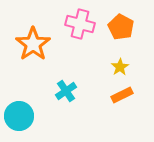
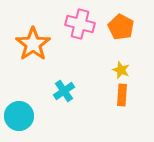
yellow star: moved 1 px right, 3 px down; rotated 18 degrees counterclockwise
cyan cross: moved 2 px left
orange rectangle: rotated 60 degrees counterclockwise
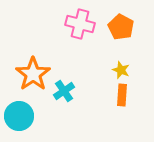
orange star: moved 30 px down
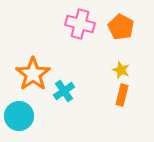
orange rectangle: rotated 10 degrees clockwise
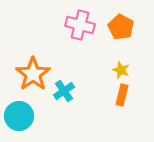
pink cross: moved 1 px down
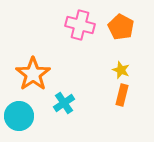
cyan cross: moved 12 px down
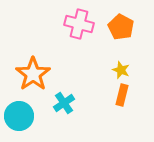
pink cross: moved 1 px left, 1 px up
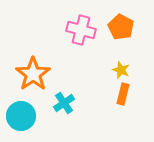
pink cross: moved 2 px right, 6 px down
orange rectangle: moved 1 px right, 1 px up
cyan circle: moved 2 px right
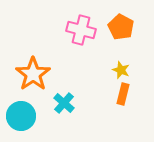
cyan cross: rotated 15 degrees counterclockwise
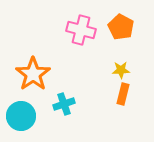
yellow star: rotated 24 degrees counterclockwise
cyan cross: moved 1 px down; rotated 30 degrees clockwise
